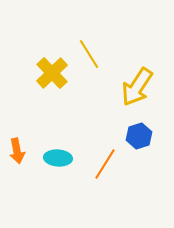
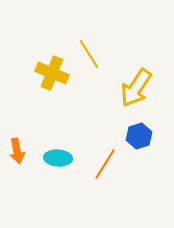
yellow cross: rotated 24 degrees counterclockwise
yellow arrow: moved 1 px left, 1 px down
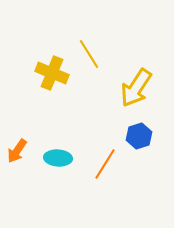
orange arrow: rotated 45 degrees clockwise
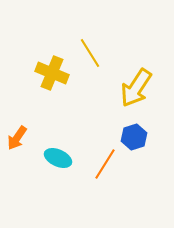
yellow line: moved 1 px right, 1 px up
blue hexagon: moved 5 px left, 1 px down
orange arrow: moved 13 px up
cyan ellipse: rotated 20 degrees clockwise
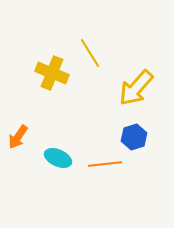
yellow arrow: rotated 9 degrees clockwise
orange arrow: moved 1 px right, 1 px up
orange line: rotated 52 degrees clockwise
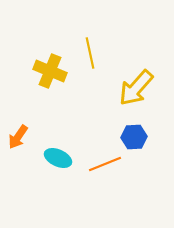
yellow line: rotated 20 degrees clockwise
yellow cross: moved 2 px left, 2 px up
blue hexagon: rotated 15 degrees clockwise
orange line: rotated 16 degrees counterclockwise
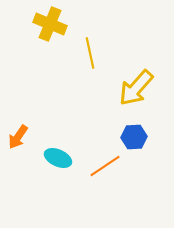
yellow cross: moved 47 px up
orange line: moved 2 px down; rotated 12 degrees counterclockwise
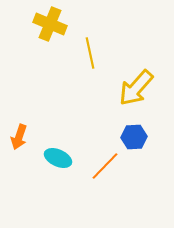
orange arrow: moved 1 px right; rotated 15 degrees counterclockwise
orange line: rotated 12 degrees counterclockwise
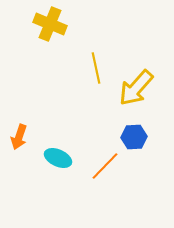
yellow line: moved 6 px right, 15 px down
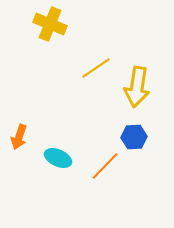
yellow line: rotated 68 degrees clockwise
yellow arrow: moved 1 px right, 1 px up; rotated 33 degrees counterclockwise
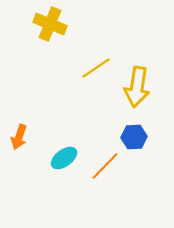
cyan ellipse: moved 6 px right; rotated 60 degrees counterclockwise
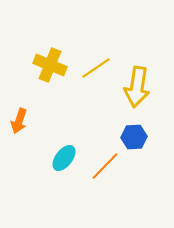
yellow cross: moved 41 px down
orange arrow: moved 16 px up
cyan ellipse: rotated 16 degrees counterclockwise
